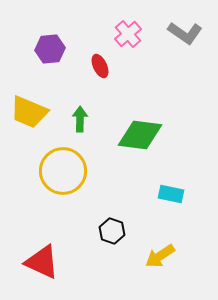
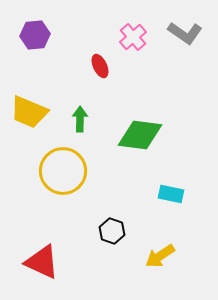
pink cross: moved 5 px right, 3 px down
purple hexagon: moved 15 px left, 14 px up
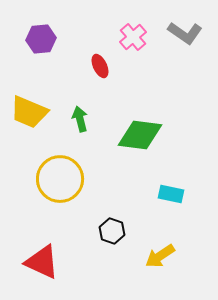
purple hexagon: moved 6 px right, 4 px down
green arrow: rotated 15 degrees counterclockwise
yellow circle: moved 3 px left, 8 px down
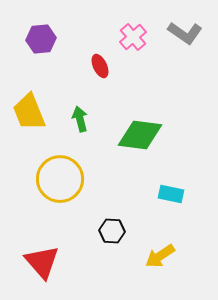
yellow trapezoid: rotated 45 degrees clockwise
black hexagon: rotated 15 degrees counterclockwise
red triangle: rotated 24 degrees clockwise
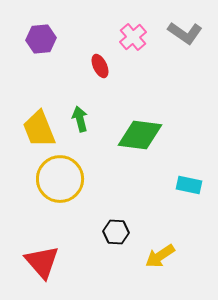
yellow trapezoid: moved 10 px right, 17 px down
cyan rectangle: moved 18 px right, 9 px up
black hexagon: moved 4 px right, 1 px down
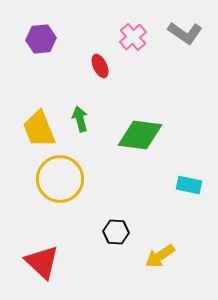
red triangle: rotated 6 degrees counterclockwise
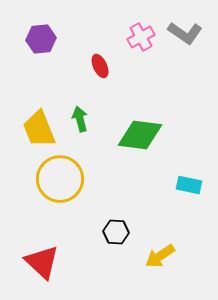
pink cross: moved 8 px right; rotated 12 degrees clockwise
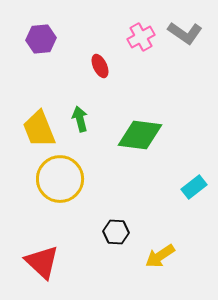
cyan rectangle: moved 5 px right, 2 px down; rotated 50 degrees counterclockwise
